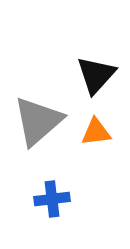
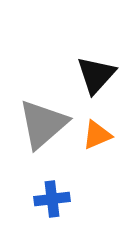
gray triangle: moved 5 px right, 3 px down
orange triangle: moved 1 px right, 3 px down; rotated 16 degrees counterclockwise
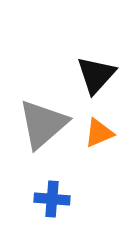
orange triangle: moved 2 px right, 2 px up
blue cross: rotated 12 degrees clockwise
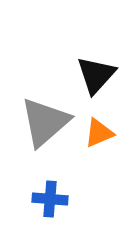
gray triangle: moved 2 px right, 2 px up
blue cross: moved 2 px left
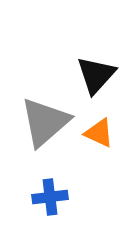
orange triangle: rotated 48 degrees clockwise
blue cross: moved 2 px up; rotated 12 degrees counterclockwise
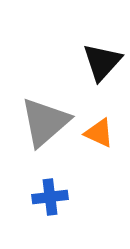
black triangle: moved 6 px right, 13 px up
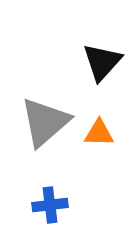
orange triangle: rotated 24 degrees counterclockwise
blue cross: moved 8 px down
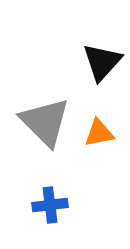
gray triangle: rotated 34 degrees counterclockwise
orange triangle: rotated 12 degrees counterclockwise
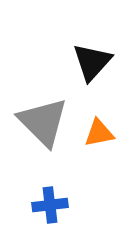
black triangle: moved 10 px left
gray triangle: moved 2 px left
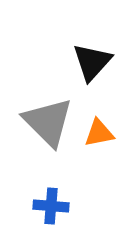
gray triangle: moved 5 px right
blue cross: moved 1 px right, 1 px down; rotated 12 degrees clockwise
